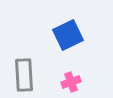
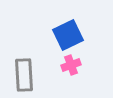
pink cross: moved 17 px up
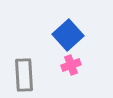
blue square: rotated 16 degrees counterclockwise
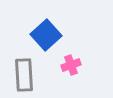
blue square: moved 22 px left
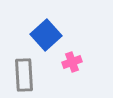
pink cross: moved 1 px right, 3 px up
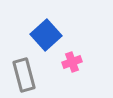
gray rectangle: rotated 12 degrees counterclockwise
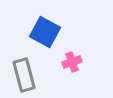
blue square: moved 1 px left, 3 px up; rotated 20 degrees counterclockwise
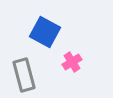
pink cross: rotated 12 degrees counterclockwise
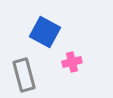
pink cross: rotated 18 degrees clockwise
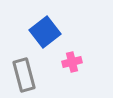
blue square: rotated 24 degrees clockwise
